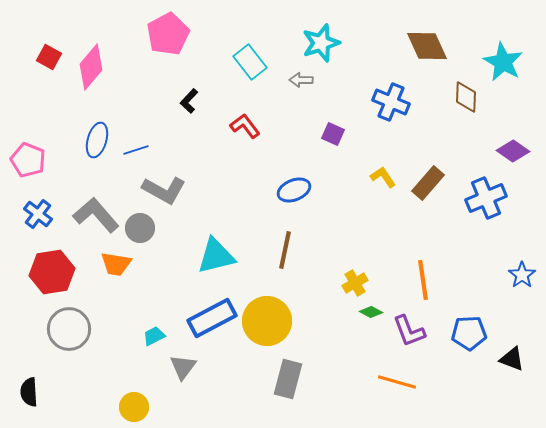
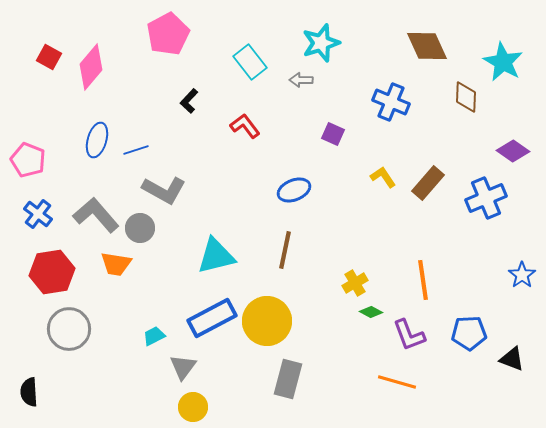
purple L-shape at (409, 331): moved 4 px down
yellow circle at (134, 407): moved 59 px right
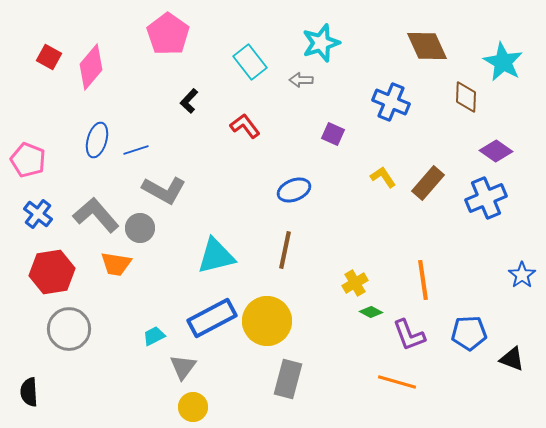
pink pentagon at (168, 34): rotated 9 degrees counterclockwise
purple diamond at (513, 151): moved 17 px left
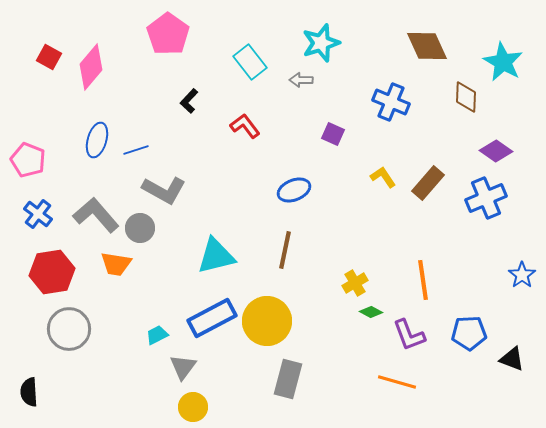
cyan trapezoid at (154, 336): moved 3 px right, 1 px up
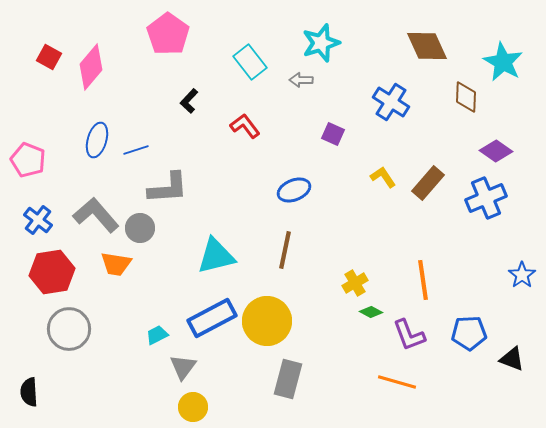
blue cross at (391, 102): rotated 9 degrees clockwise
gray L-shape at (164, 190): moved 4 px right, 2 px up; rotated 33 degrees counterclockwise
blue cross at (38, 214): moved 6 px down
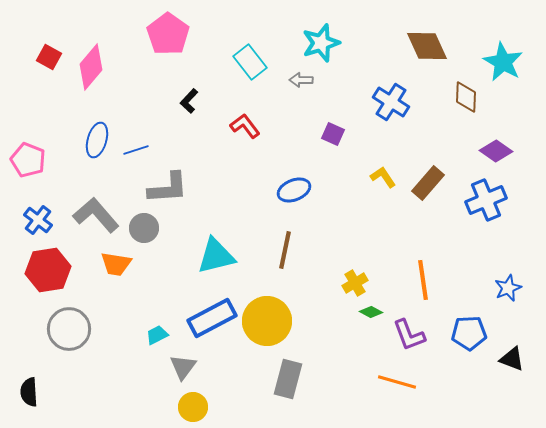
blue cross at (486, 198): moved 2 px down
gray circle at (140, 228): moved 4 px right
red hexagon at (52, 272): moved 4 px left, 2 px up
blue star at (522, 275): moved 14 px left, 13 px down; rotated 12 degrees clockwise
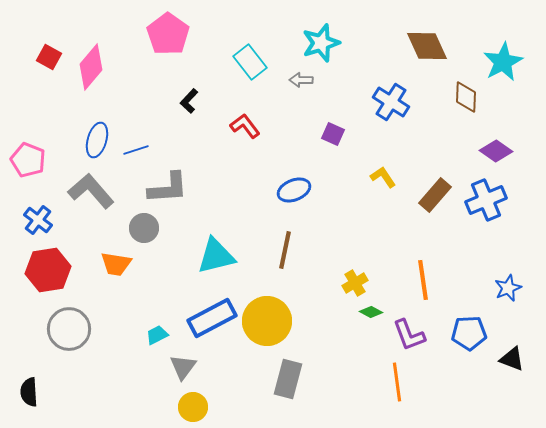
cyan star at (503, 62): rotated 15 degrees clockwise
brown rectangle at (428, 183): moved 7 px right, 12 px down
gray L-shape at (96, 215): moved 5 px left, 24 px up
orange line at (397, 382): rotated 66 degrees clockwise
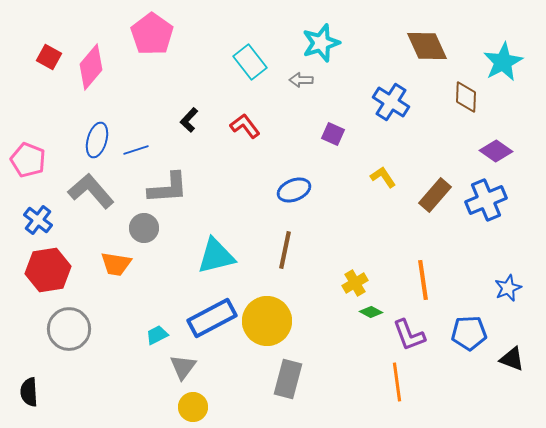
pink pentagon at (168, 34): moved 16 px left
black L-shape at (189, 101): moved 19 px down
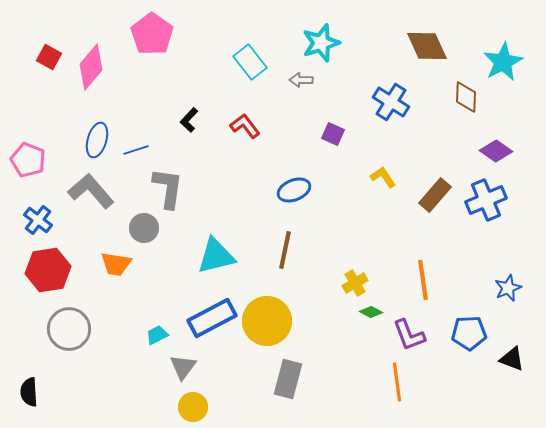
gray L-shape at (168, 188): rotated 78 degrees counterclockwise
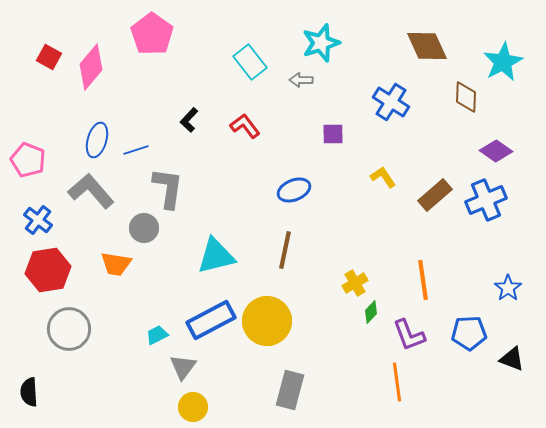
purple square at (333, 134): rotated 25 degrees counterclockwise
brown rectangle at (435, 195): rotated 8 degrees clockwise
blue star at (508, 288): rotated 12 degrees counterclockwise
green diamond at (371, 312): rotated 75 degrees counterclockwise
blue rectangle at (212, 318): moved 1 px left, 2 px down
gray rectangle at (288, 379): moved 2 px right, 11 px down
